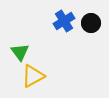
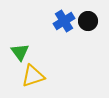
black circle: moved 3 px left, 2 px up
yellow triangle: rotated 10 degrees clockwise
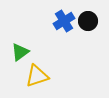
green triangle: rotated 30 degrees clockwise
yellow triangle: moved 4 px right
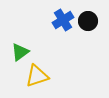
blue cross: moved 1 px left, 1 px up
